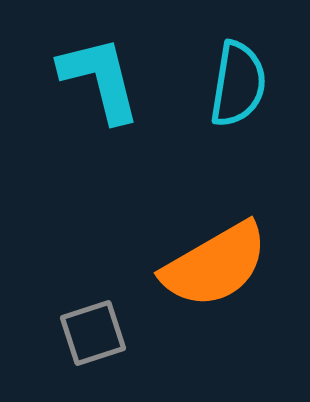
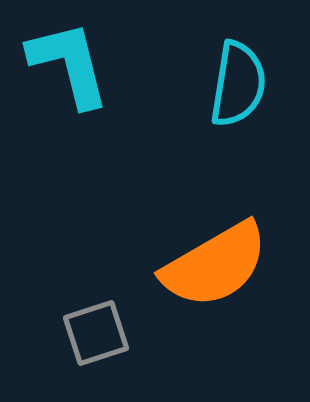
cyan L-shape: moved 31 px left, 15 px up
gray square: moved 3 px right
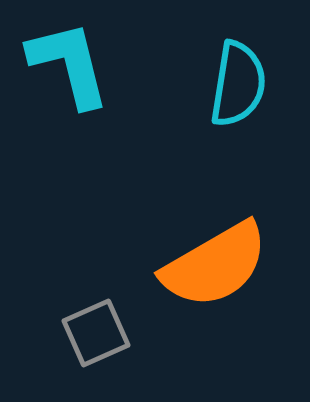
gray square: rotated 6 degrees counterclockwise
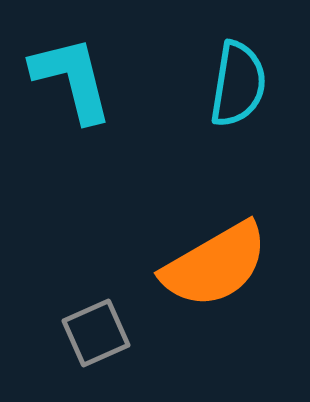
cyan L-shape: moved 3 px right, 15 px down
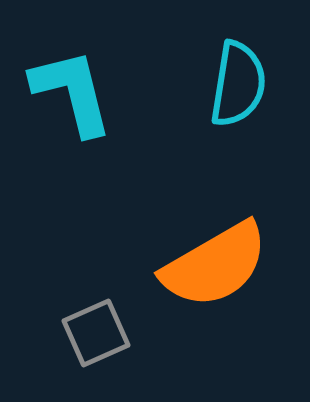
cyan L-shape: moved 13 px down
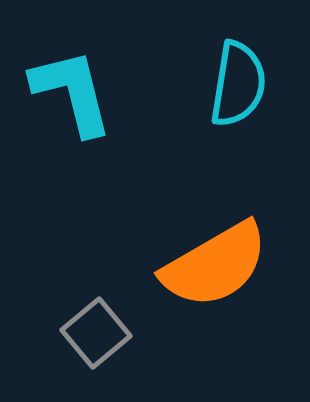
gray square: rotated 16 degrees counterclockwise
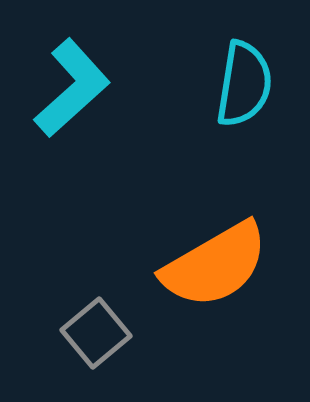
cyan semicircle: moved 6 px right
cyan L-shape: moved 4 px up; rotated 62 degrees clockwise
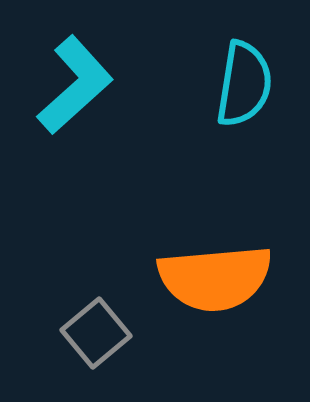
cyan L-shape: moved 3 px right, 3 px up
orange semicircle: moved 13 px down; rotated 25 degrees clockwise
